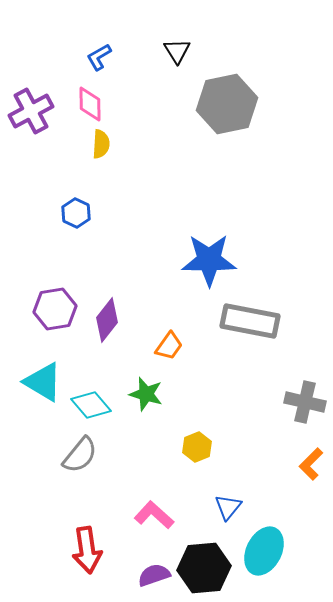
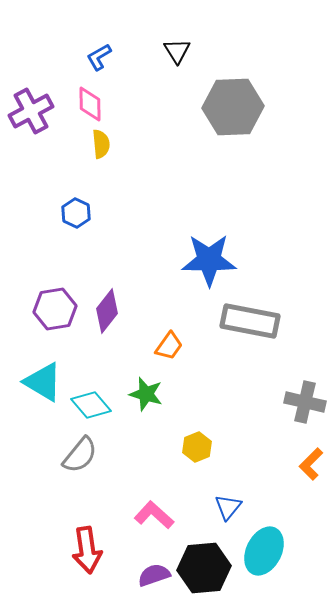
gray hexagon: moved 6 px right, 3 px down; rotated 10 degrees clockwise
yellow semicircle: rotated 8 degrees counterclockwise
purple diamond: moved 9 px up
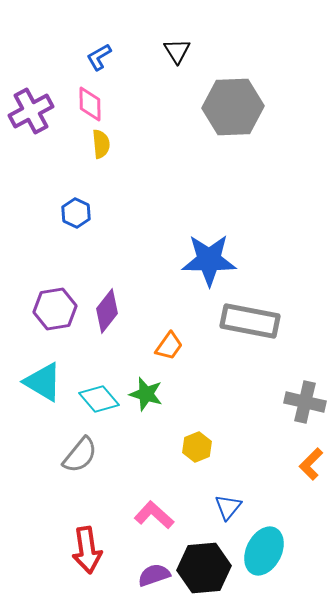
cyan diamond: moved 8 px right, 6 px up
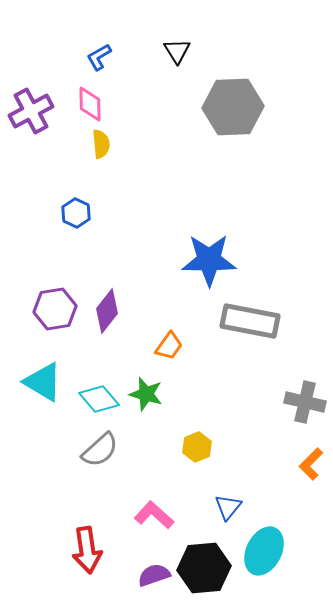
gray semicircle: moved 20 px right, 5 px up; rotated 9 degrees clockwise
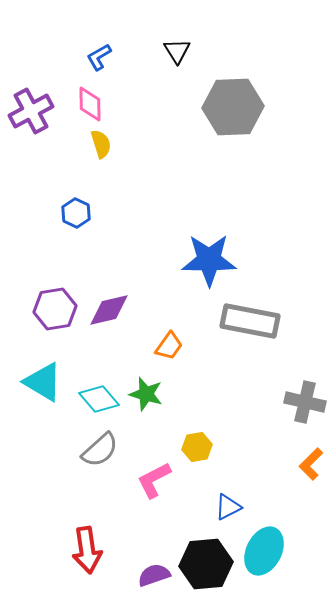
yellow semicircle: rotated 12 degrees counterclockwise
purple diamond: moved 2 px right, 1 px up; rotated 39 degrees clockwise
yellow hexagon: rotated 12 degrees clockwise
blue triangle: rotated 24 degrees clockwise
pink L-shape: moved 35 px up; rotated 69 degrees counterclockwise
black hexagon: moved 2 px right, 4 px up
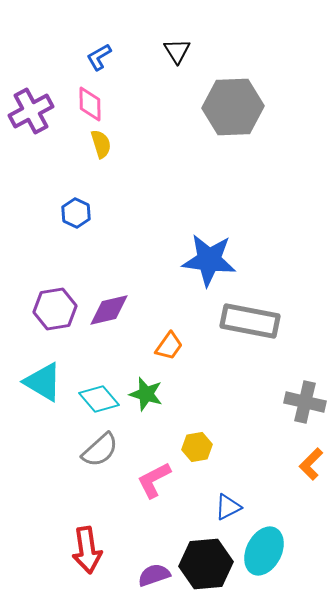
blue star: rotated 6 degrees clockwise
